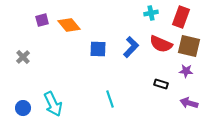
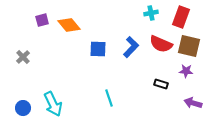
cyan line: moved 1 px left, 1 px up
purple arrow: moved 4 px right
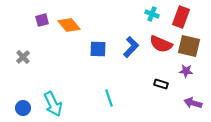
cyan cross: moved 1 px right, 1 px down; rotated 32 degrees clockwise
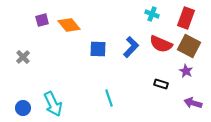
red rectangle: moved 5 px right, 1 px down
brown square: rotated 15 degrees clockwise
purple star: rotated 24 degrees clockwise
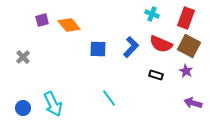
black rectangle: moved 5 px left, 9 px up
cyan line: rotated 18 degrees counterclockwise
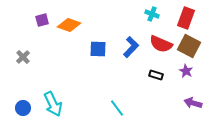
orange diamond: rotated 30 degrees counterclockwise
cyan line: moved 8 px right, 10 px down
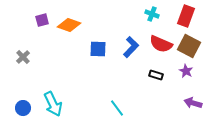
red rectangle: moved 2 px up
